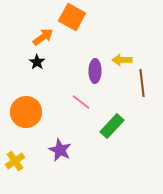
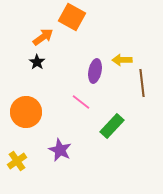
purple ellipse: rotated 10 degrees clockwise
yellow cross: moved 2 px right
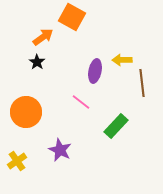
green rectangle: moved 4 px right
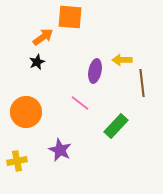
orange square: moved 2 px left; rotated 24 degrees counterclockwise
black star: rotated 14 degrees clockwise
pink line: moved 1 px left, 1 px down
yellow cross: rotated 24 degrees clockwise
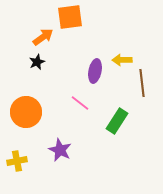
orange square: rotated 12 degrees counterclockwise
green rectangle: moved 1 px right, 5 px up; rotated 10 degrees counterclockwise
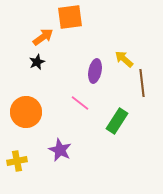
yellow arrow: moved 2 px right, 1 px up; rotated 42 degrees clockwise
